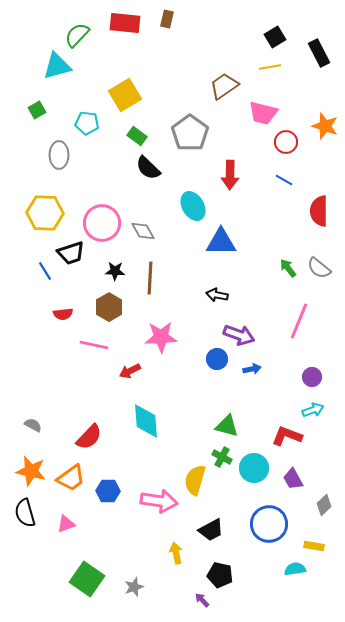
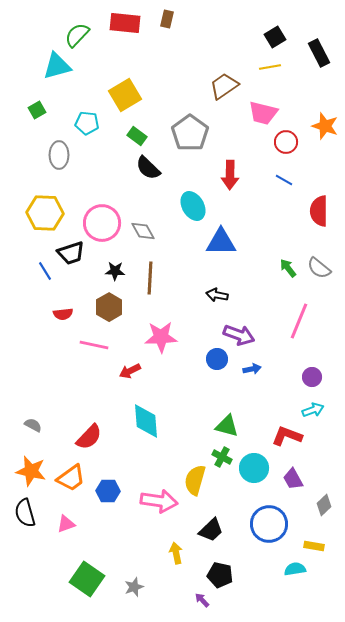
black trapezoid at (211, 530): rotated 16 degrees counterclockwise
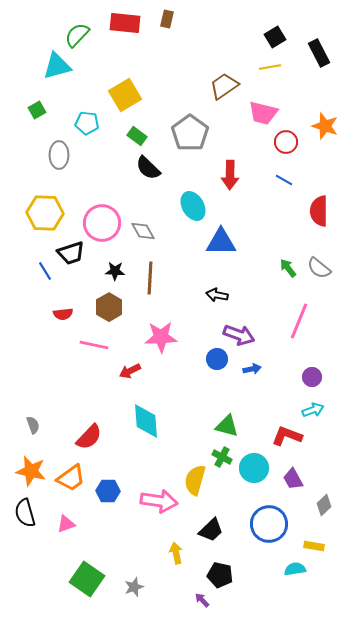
gray semicircle at (33, 425): rotated 42 degrees clockwise
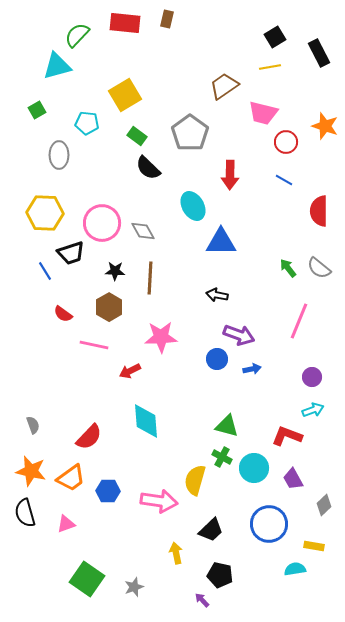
red semicircle at (63, 314): rotated 42 degrees clockwise
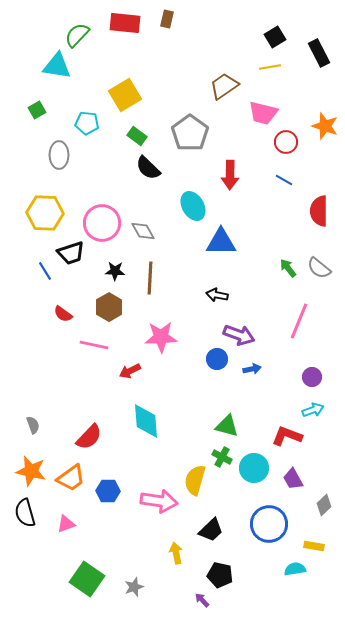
cyan triangle at (57, 66): rotated 24 degrees clockwise
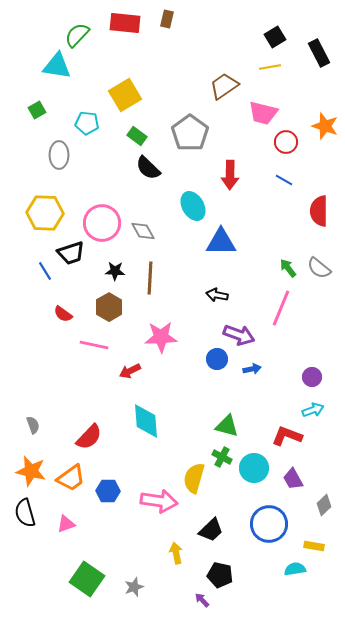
pink line at (299, 321): moved 18 px left, 13 px up
yellow semicircle at (195, 480): moved 1 px left, 2 px up
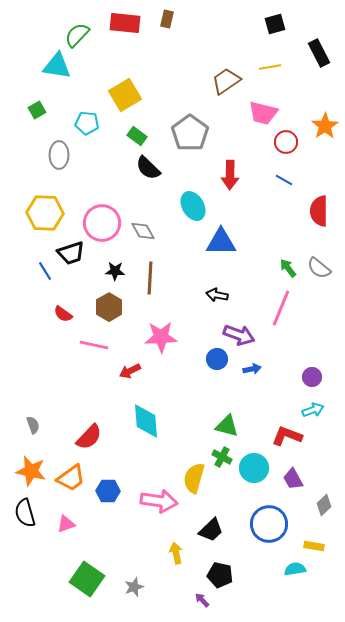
black square at (275, 37): moved 13 px up; rotated 15 degrees clockwise
brown trapezoid at (224, 86): moved 2 px right, 5 px up
orange star at (325, 126): rotated 20 degrees clockwise
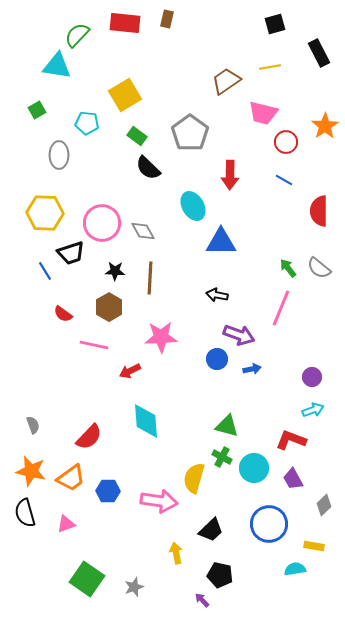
red L-shape at (287, 436): moved 4 px right, 4 px down
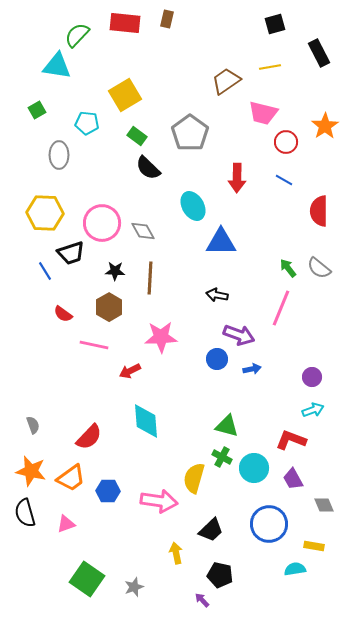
red arrow at (230, 175): moved 7 px right, 3 px down
gray diamond at (324, 505): rotated 70 degrees counterclockwise
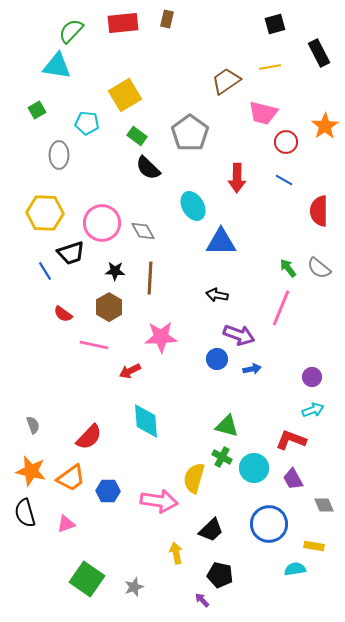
red rectangle at (125, 23): moved 2 px left; rotated 12 degrees counterclockwise
green semicircle at (77, 35): moved 6 px left, 4 px up
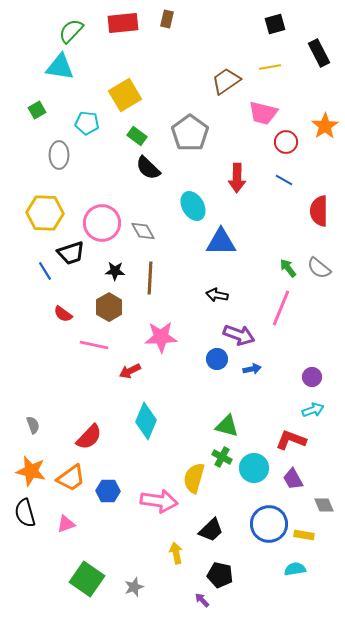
cyan triangle at (57, 66): moved 3 px right, 1 px down
cyan diamond at (146, 421): rotated 27 degrees clockwise
yellow rectangle at (314, 546): moved 10 px left, 11 px up
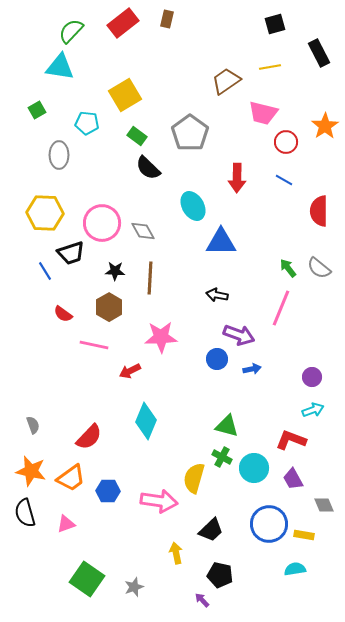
red rectangle at (123, 23): rotated 32 degrees counterclockwise
